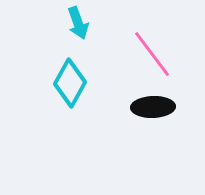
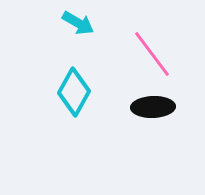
cyan arrow: rotated 40 degrees counterclockwise
cyan diamond: moved 4 px right, 9 px down
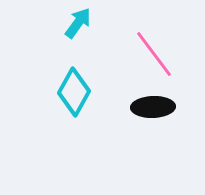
cyan arrow: rotated 84 degrees counterclockwise
pink line: moved 2 px right
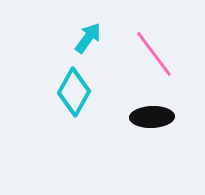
cyan arrow: moved 10 px right, 15 px down
black ellipse: moved 1 px left, 10 px down
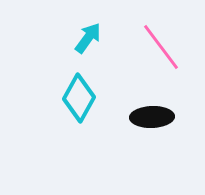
pink line: moved 7 px right, 7 px up
cyan diamond: moved 5 px right, 6 px down
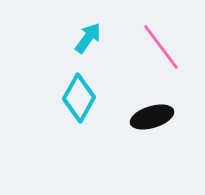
black ellipse: rotated 15 degrees counterclockwise
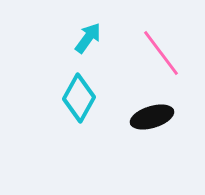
pink line: moved 6 px down
